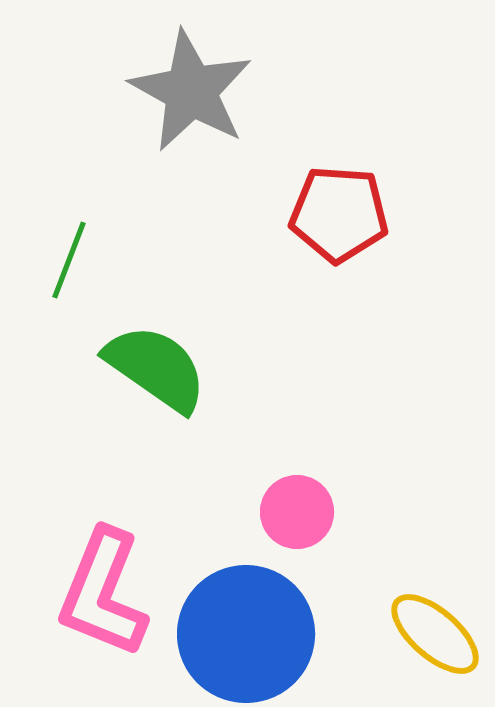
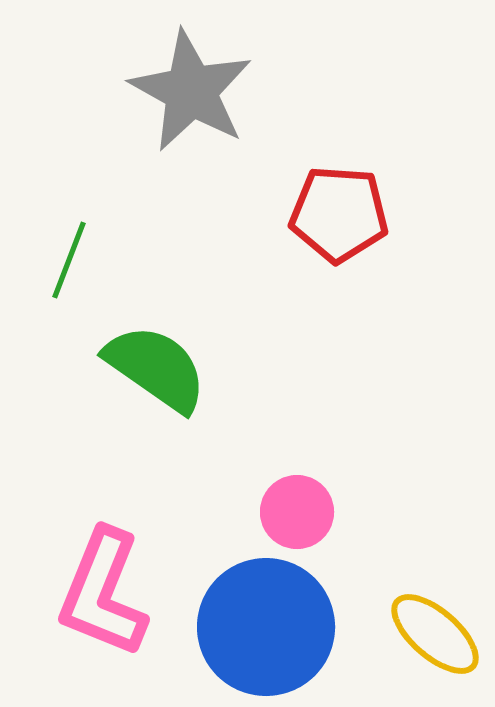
blue circle: moved 20 px right, 7 px up
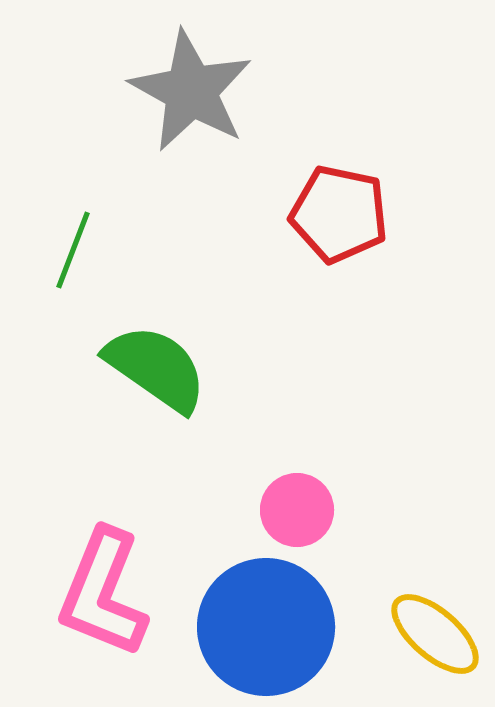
red pentagon: rotated 8 degrees clockwise
green line: moved 4 px right, 10 px up
pink circle: moved 2 px up
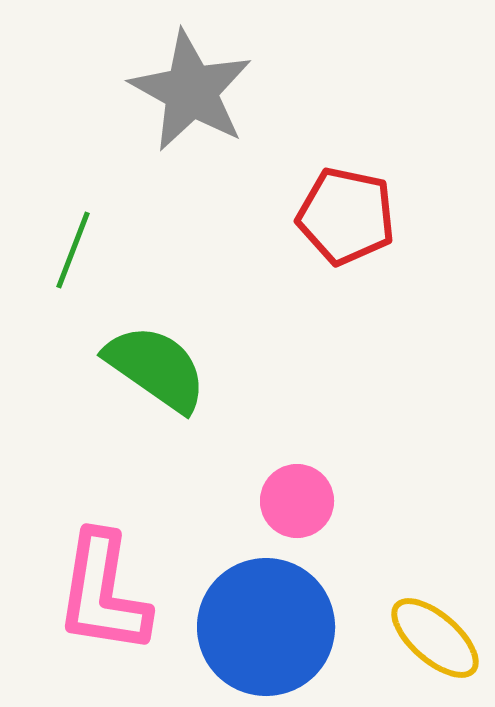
red pentagon: moved 7 px right, 2 px down
pink circle: moved 9 px up
pink L-shape: rotated 13 degrees counterclockwise
yellow ellipse: moved 4 px down
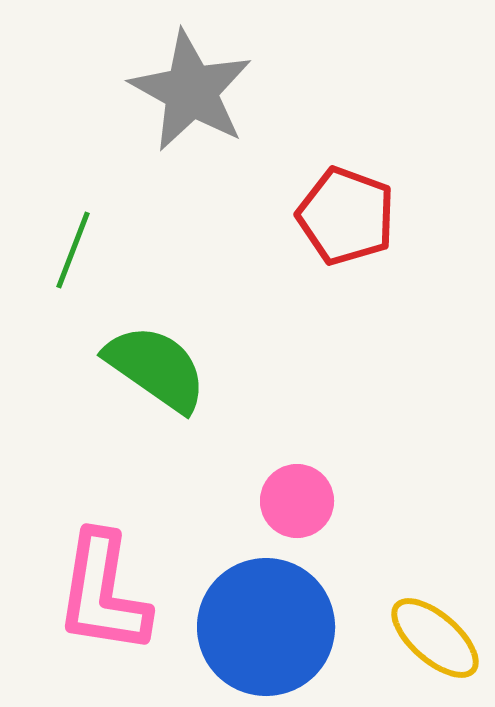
red pentagon: rotated 8 degrees clockwise
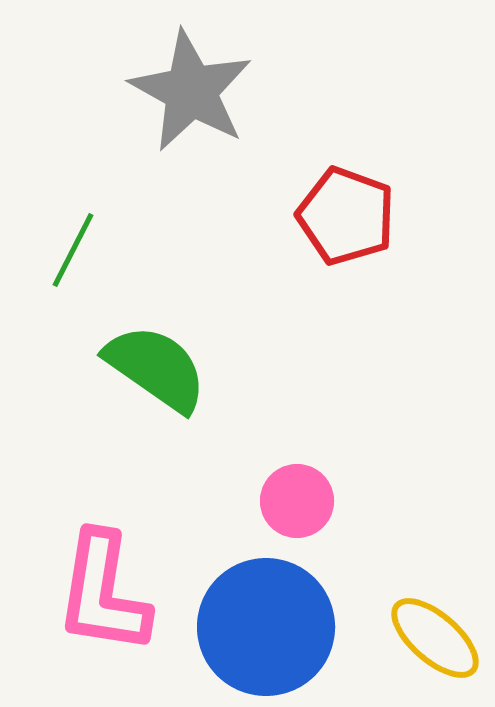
green line: rotated 6 degrees clockwise
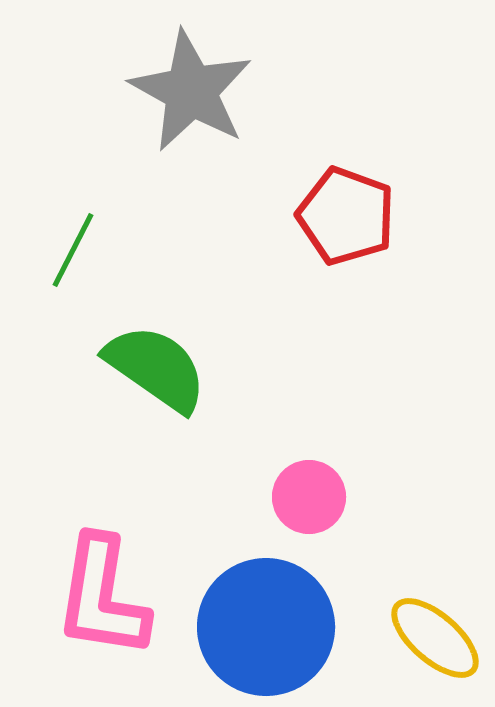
pink circle: moved 12 px right, 4 px up
pink L-shape: moved 1 px left, 4 px down
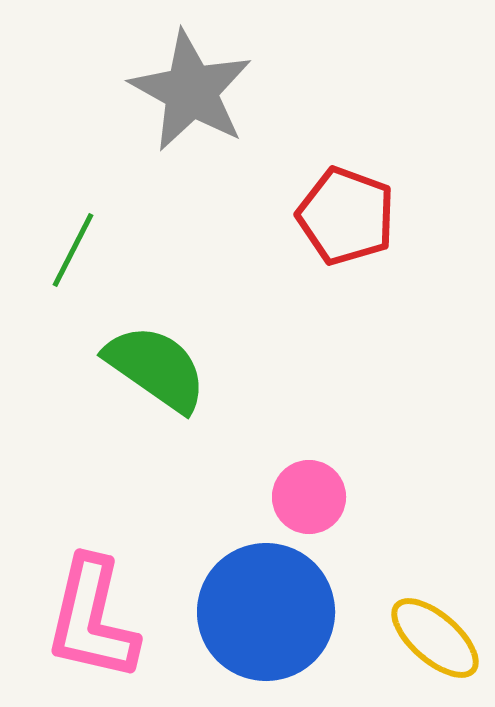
pink L-shape: moved 10 px left, 22 px down; rotated 4 degrees clockwise
blue circle: moved 15 px up
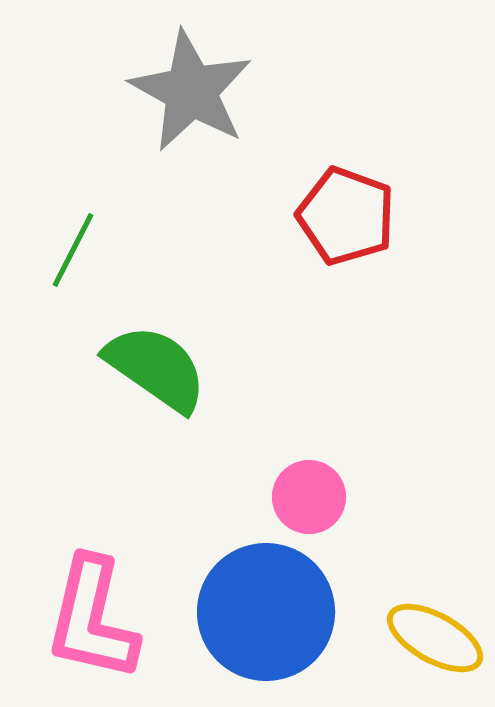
yellow ellipse: rotated 12 degrees counterclockwise
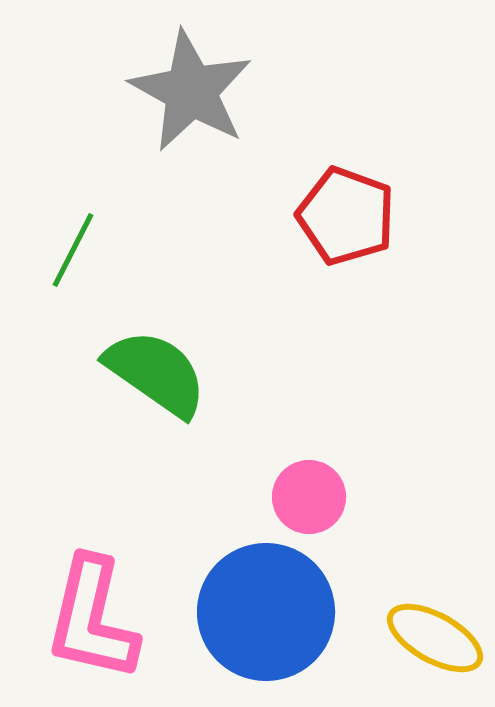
green semicircle: moved 5 px down
